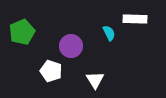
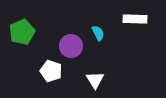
cyan semicircle: moved 11 px left
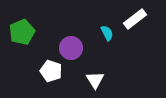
white rectangle: rotated 40 degrees counterclockwise
cyan semicircle: moved 9 px right
purple circle: moved 2 px down
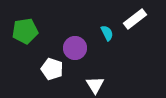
green pentagon: moved 3 px right, 1 px up; rotated 15 degrees clockwise
purple circle: moved 4 px right
white pentagon: moved 1 px right, 2 px up
white triangle: moved 5 px down
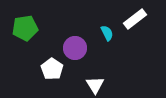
green pentagon: moved 3 px up
white pentagon: rotated 15 degrees clockwise
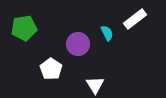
green pentagon: moved 1 px left
purple circle: moved 3 px right, 4 px up
white pentagon: moved 1 px left
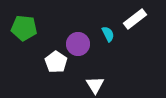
green pentagon: rotated 15 degrees clockwise
cyan semicircle: moved 1 px right, 1 px down
white pentagon: moved 5 px right, 7 px up
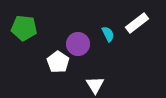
white rectangle: moved 2 px right, 4 px down
white pentagon: moved 2 px right
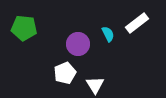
white pentagon: moved 7 px right, 11 px down; rotated 15 degrees clockwise
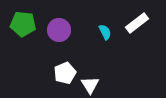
green pentagon: moved 1 px left, 4 px up
cyan semicircle: moved 3 px left, 2 px up
purple circle: moved 19 px left, 14 px up
white triangle: moved 5 px left
